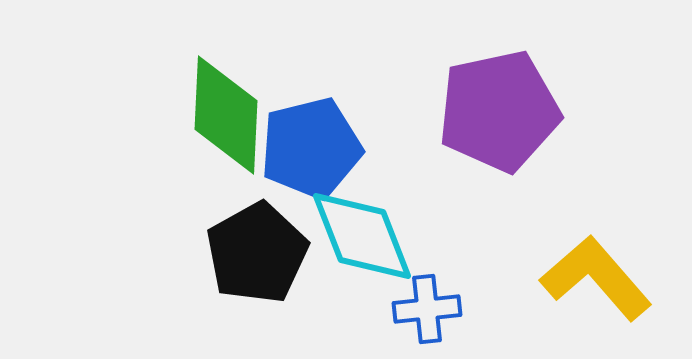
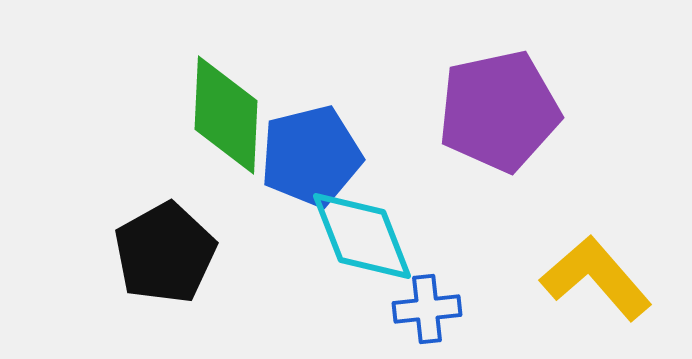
blue pentagon: moved 8 px down
black pentagon: moved 92 px left
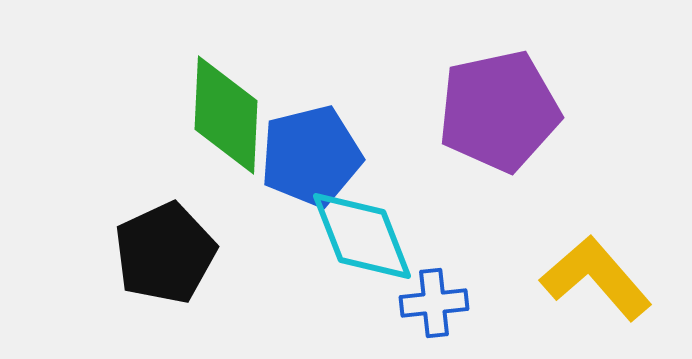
black pentagon: rotated 4 degrees clockwise
blue cross: moved 7 px right, 6 px up
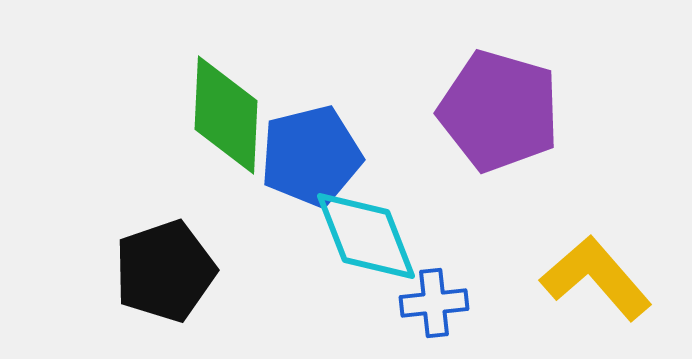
purple pentagon: rotated 28 degrees clockwise
cyan diamond: moved 4 px right
black pentagon: moved 18 px down; rotated 6 degrees clockwise
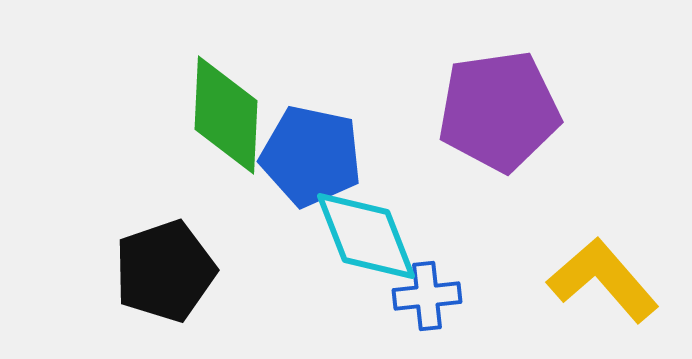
purple pentagon: rotated 24 degrees counterclockwise
blue pentagon: rotated 26 degrees clockwise
yellow L-shape: moved 7 px right, 2 px down
blue cross: moved 7 px left, 7 px up
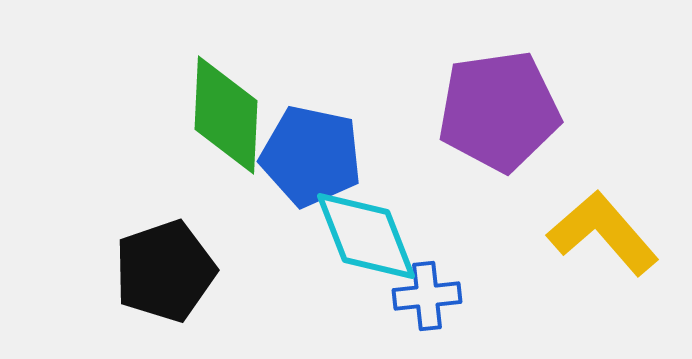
yellow L-shape: moved 47 px up
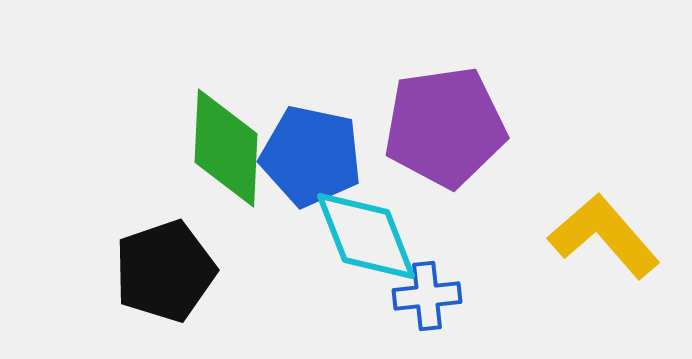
purple pentagon: moved 54 px left, 16 px down
green diamond: moved 33 px down
yellow L-shape: moved 1 px right, 3 px down
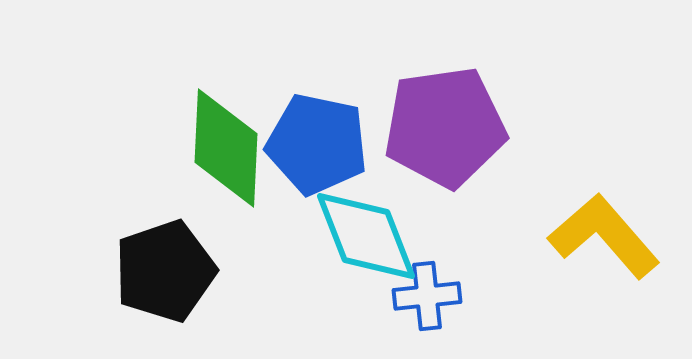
blue pentagon: moved 6 px right, 12 px up
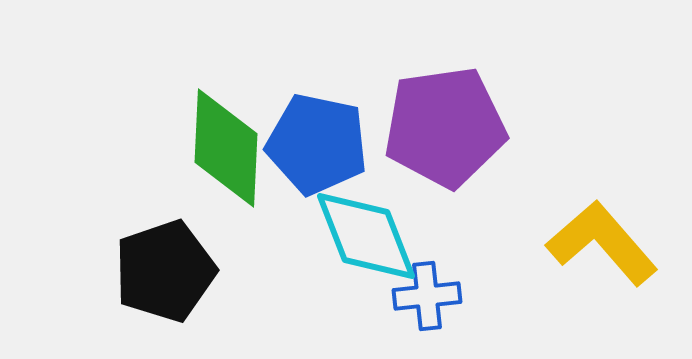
yellow L-shape: moved 2 px left, 7 px down
